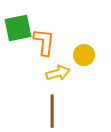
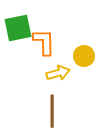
orange L-shape: rotated 8 degrees counterclockwise
yellow circle: moved 1 px down
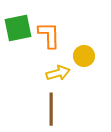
orange L-shape: moved 5 px right, 7 px up
brown line: moved 1 px left, 2 px up
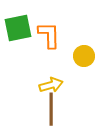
yellow arrow: moved 7 px left, 12 px down
